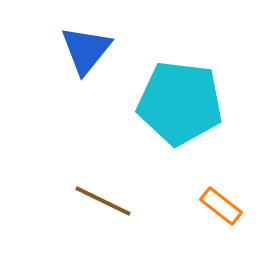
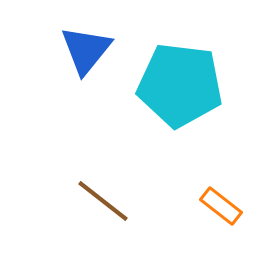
cyan pentagon: moved 18 px up
brown line: rotated 12 degrees clockwise
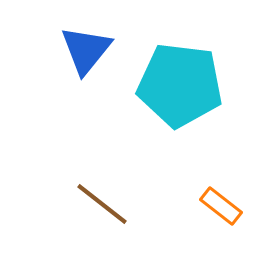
brown line: moved 1 px left, 3 px down
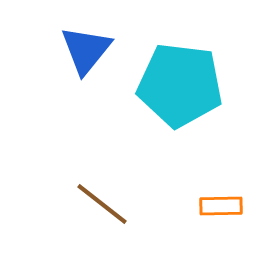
orange rectangle: rotated 39 degrees counterclockwise
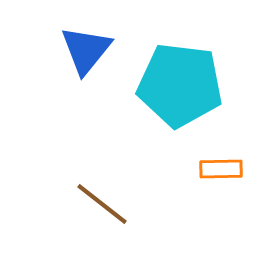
orange rectangle: moved 37 px up
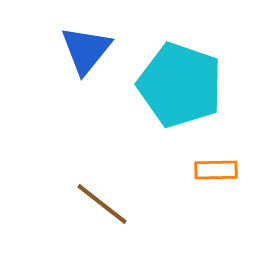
cyan pentagon: rotated 12 degrees clockwise
orange rectangle: moved 5 px left, 1 px down
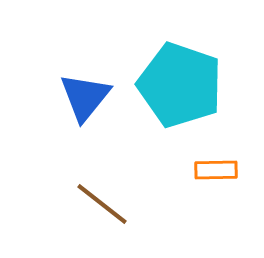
blue triangle: moved 1 px left, 47 px down
